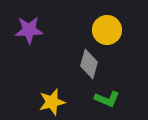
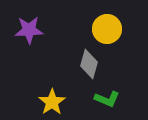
yellow circle: moved 1 px up
yellow star: rotated 20 degrees counterclockwise
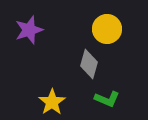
purple star: rotated 16 degrees counterclockwise
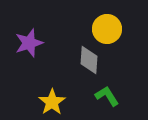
purple star: moved 13 px down
gray diamond: moved 4 px up; rotated 12 degrees counterclockwise
green L-shape: moved 3 px up; rotated 145 degrees counterclockwise
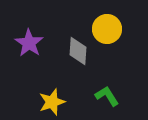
purple star: rotated 20 degrees counterclockwise
gray diamond: moved 11 px left, 9 px up
yellow star: rotated 16 degrees clockwise
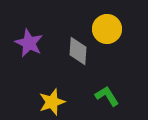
purple star: rotated 8 degrees counterclockwise
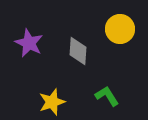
yellow circle: moved 13 px right
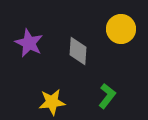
yellow circle: moved 1 px right
green L-shape: rotated 70 degrees clockwise
yellow star: rotated 12 degrees clockwise
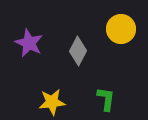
gray diamond: rotated 24 degrees clockwise
green L-shape: moved 1 px left, 3 px down; rotated 30 degrees counterclockwise
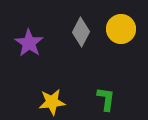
purple star: rotated 8 degrees clockwise
gray diamond: moved 3 px right, 19 px up
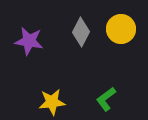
purple star: moved 2 px up; rotated 24 degrees counterclockwise
green L-shape: rotated 135 degrees counterclockwise
